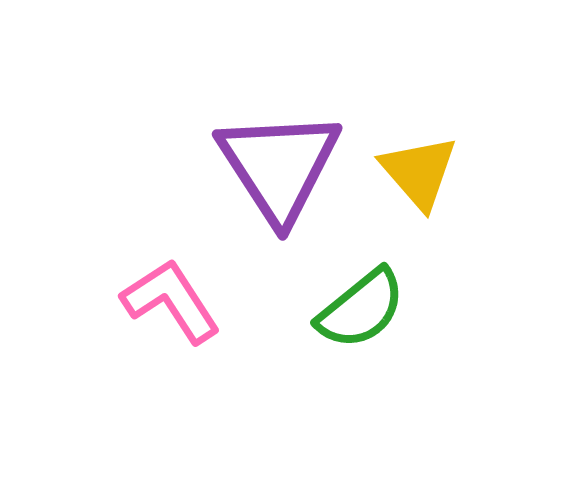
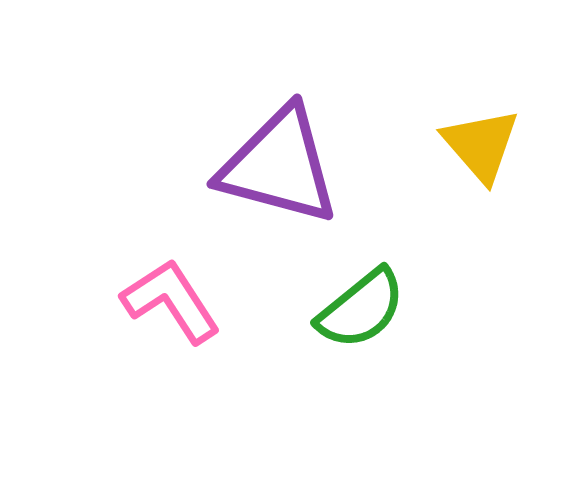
purple triangle: rotated 42 degrees counterclockwise
yellow triangle: moved 62 px right, 27 px up
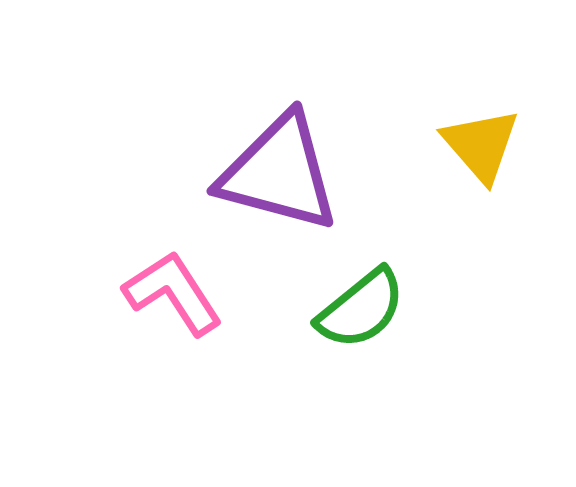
purple triangle: moved 7 px down
pink L-shape: moved 2 px right, 8 px up
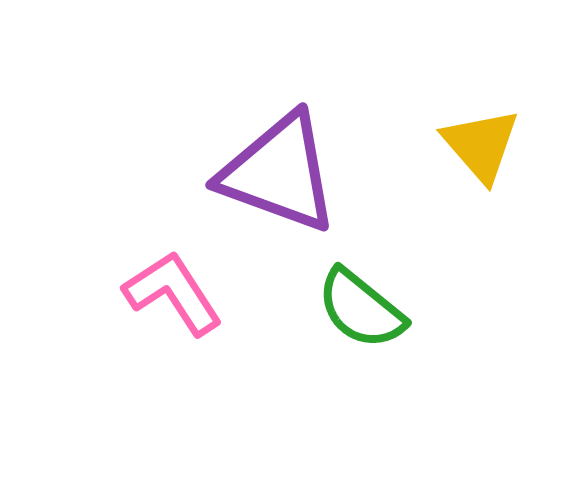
purple triangle: rotated 5 degrees clockwise
green semicircle: rotated 78 degrees clockwise
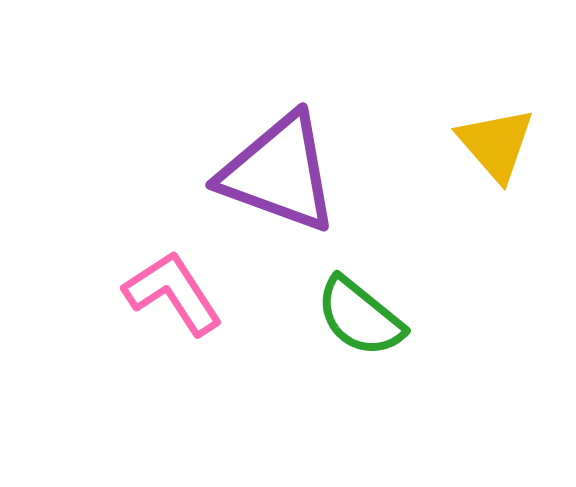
yellow triangle: moved 15 px right, 1 px up
green semicircle: moved 1 px left, 8 px down
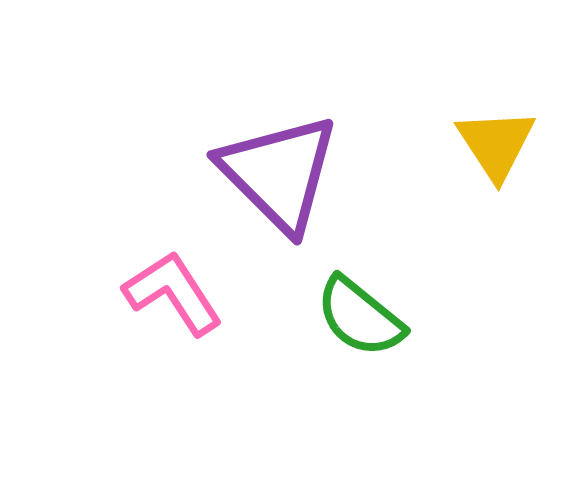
yellow triangle: rotated 8 degrees clockwise
purple triangle: rotated 25 degrees clockwise
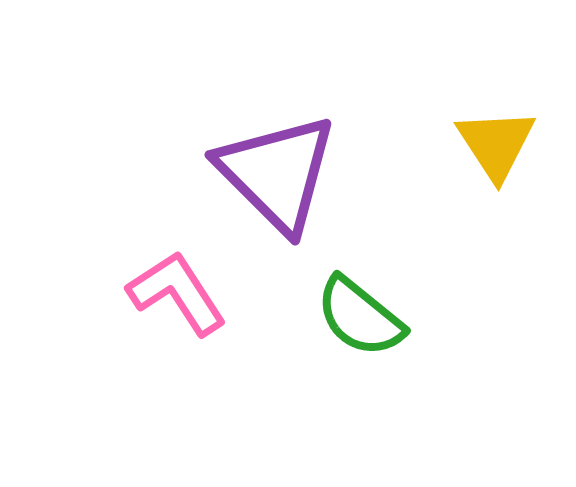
purple triangle: moved 2 px left
pink L-shape: moved 4 px right
